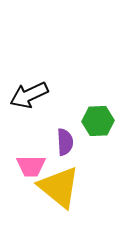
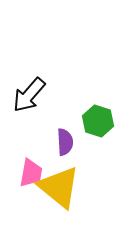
black arrow: rotated 24 degrees counterclockwise
green hexagon: rotated 20 degrees clockwise
pink trapezoid: moved 7 px down; rotated 80 degrees counterclockwise
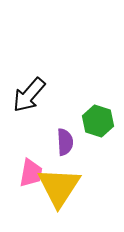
yellow triangle: rotated 24 degrees clockwise
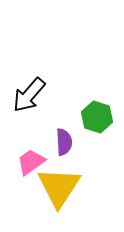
green hexagon: moved 1 px left, 4 px up
purple semicircle: moved 1 px left
pink trapezoid: moved 11 px up; rotated 136 degrees counterclockwise
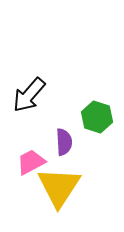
pink trapezoid: rotated 8 degrees clockwise
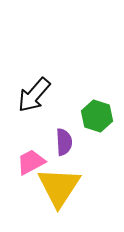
black arrow: moved 5 px right
green hexagon: moved 1 px up
